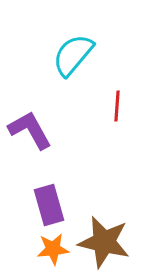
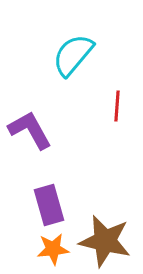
brown star: moved 1 px right, 1 px up
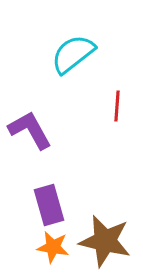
cyan semicircle: moved 1 px up; rotated 12 degrees clockwise
orange star: moved 2 px up; rotated 16 degrees clockwise
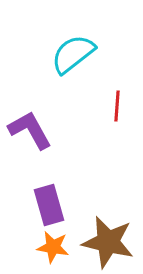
brown star: moved 3 px right, 1 px down
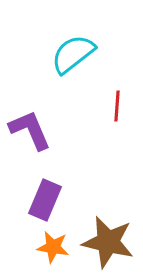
purple L-shape: rotated 6 degrees clockwise
purple rectangle: moved 4 px left, 5 px up; rotated 39 degrees clockwise
